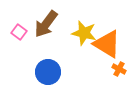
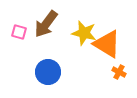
pink square: rotated 21 degrees counterclockwise
orange cross: moved 3 px down
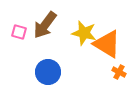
brown arrow: moved 1 px left, 1 px down
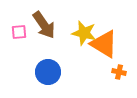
brown arrow: moved 1 px left; rotated 72 degrees counterclockwise
pink square: rotated 21 degrees counterclockwise
orange triangle: moved 3 px left
orange cross: rotated 16 degrees counterclockwise
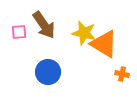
orange cross: moved 3 px right, 2 px down
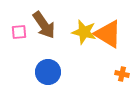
yellow star: moved 1 px up
orange triangle: moved 4 px right, 10 px up
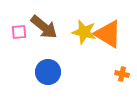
brown arrow: moved 2 px down; rotated 16 degrees counterclockwise
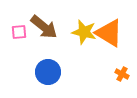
orange triangle: moved 1 px right, 1 px up
orange cross: rotated 16 degrees clockwise
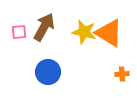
brown arrow: rotated 100 degrees counterclockwise
orange cross: rotated 32 degrees counterclockwise
